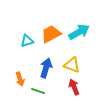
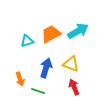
cyan arrow: moved 1 px left, 1 px up
yellow triangle: moved 1 px left, 1 px up
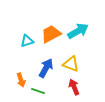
blue arrow: rotated 12 degrees clockwise
orange arrow: moved 1 px right, 1 px down
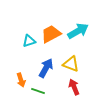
cyan triangle: moved 2 px right
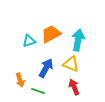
cyan arrow: moved 9 px down; rotated 50 degrees counterclockwise
orange arrow: moved 1 px left
